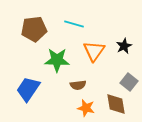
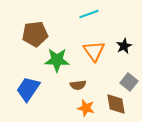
cyan line: moved 15 px right, 10 px up; rotated 36 degrees counterclockwise
brown pentagon: moved 1 px right, 5 px down
orange triangle: rotated 10 degrees counterclockwise
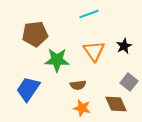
brown diamond: rotated 15 degrees counterclockwise
orange star: moved 4 px left
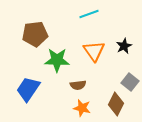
gray square: moved 1 px right
brown diamond: rotated 50 degrees clockwise
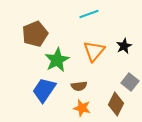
brown pentagon: rotated 15 degrees counterclockwise
orange triangle: rotated 15 degrees clockwise
green star: rotated 30 degrees counterclockwise
brown semicircle: moved 1 px right, 1 px down
blue trapezoid: moved 16 px right, 1 px down
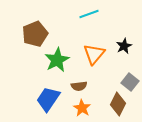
orange triangle: moved 3 px down
blue trapezoid: moved 4 px right, 9 px down
brown diamond: moved 2 px right
orange star: rotated 18 degrees clockwise
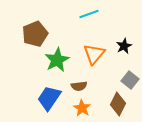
gray square: moved 2 px up
blue trapezoid: moved 1 px right, 1 px up
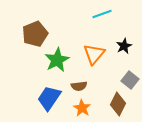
cyan line: moved 13 px right
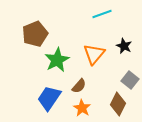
black star: rotated 21 degrees counterclockwise
brown semicircle: rotated 42 degrees counterclockwise
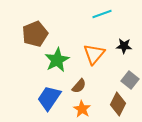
black star: rotated 21 degrees counterclockwise
orange star: moved 1 px down
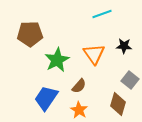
brown pentagon: moved 5 px left; rotated 20 degrees clockwise
orange triangle: rotated 15 degrees counterclockwise
blue trapezoid: moved 3 px left
brown diamond: rotated 10 degrees counterclockwise
orange star: moved 3 px left, 1 px down
